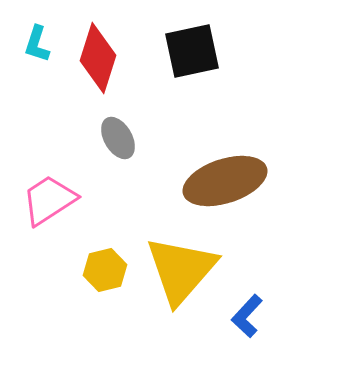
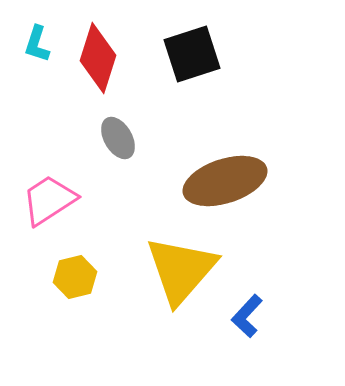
black square: moved 3 px down; rotated 6 degrees counterclockwise
yellow hexagon: moved 30 px left, 7 px down
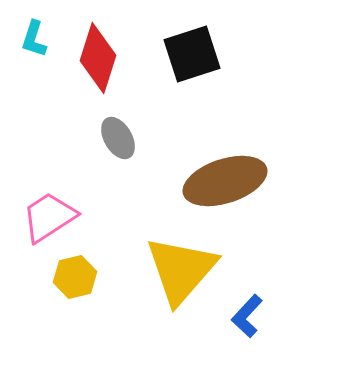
cyan L-shape: moved 3 px left, 5 px up
pink trapezoid: moved 17 px down
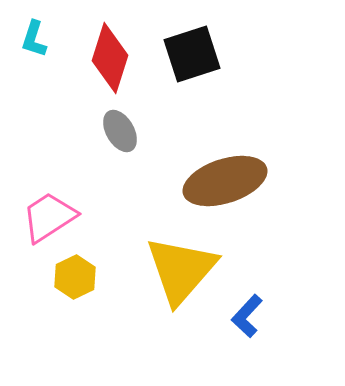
red diamond: moved 12 px right
gray ellipse: moved 2 px right, 7 px up
yellow hexagon: rotated 12 degrees counterclockwise
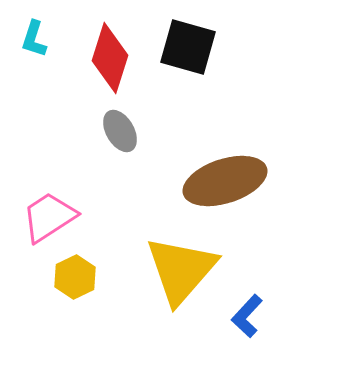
black square: moved 4 px left, 7 px up; rotated 34 degrees clockwise
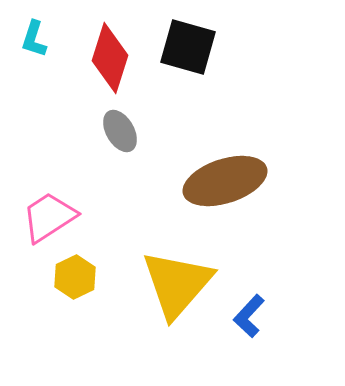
yellow triangle: moved 4 px left, 14 px down
blue L-shape: moved 2 px right
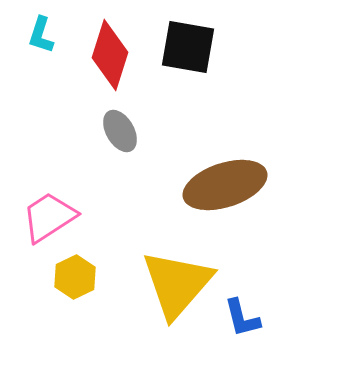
cyan L-shape: moved 7 px right, 4 px up
black square: rotated 6 degrees counterclockwise
red diamond: moved 3 px up
brown ellipse: moved 4 px down
blue L-shape: moved 7 px left, 2 px down; rotated 57 degrees counterclockwise
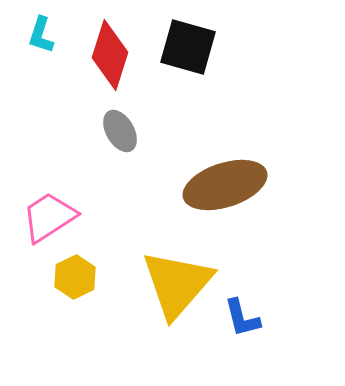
black square: rotated 6 degrees clockwise
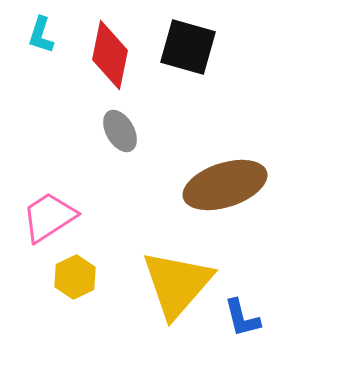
red diamond: rotated 6 degrees counterclockwise
